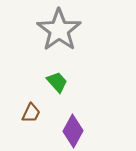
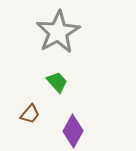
gray star: moved 1 px left, 2 px down; rotated 6 degrees clockwise
brown trapezoid: moved 1 px left, 1 px down; rotated 15 degrees clockwise
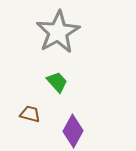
brown trapezoid: rotated 115 degrees counterclockwise
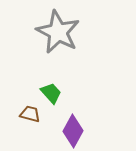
gray star: rotated 15 degrees counterclockwise
green trapezoid: moved 6 px left, 11 px down
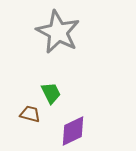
green trapezoid: rotated 15 degrees clockwise
purple diamond: rotated 36 degrees clockwise
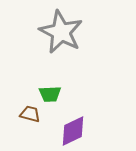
gray star: moved 3 px right
green trapezoid: moved 1 px left, 1 px down; rotated 115 degrees clockwise
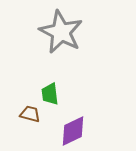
green trapezoid: rotated 85 degrees clockwise
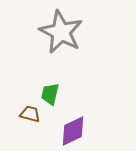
green trapezoid: rotated 20 degrees clockwise
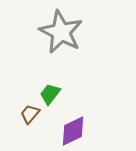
green trapezoid: rotated 25 degrees clockwise
brown trapezoid: rotated 65 degrees counterclockwise
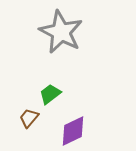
green trapezoid: rotated 15 degrees clockwise
brown trapezoid: moved 1 px left, 4 px down
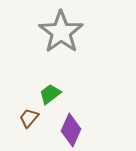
gray star: rotated 9 degrees clockwise
purple diamond: moved 2 px left, 1 px up; rotated 40 degrees counterclockwise
